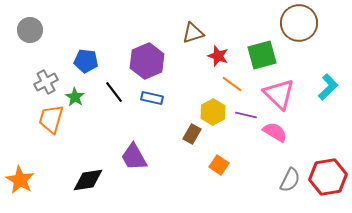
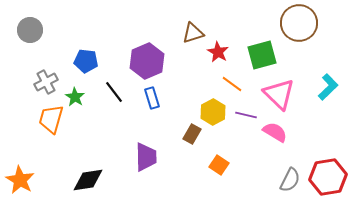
red star: moved 4 px up; rotated 10 degrees clockwise
blue rectangle: rotated 60 degrees clockwise
purple trapezoid: moved 12 px right; rotated 152 degrees counterclockwise
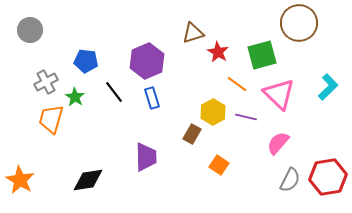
orange line: moved 5 px right
purple line: moved 2 px down
pink semicircle: moved 3 px right, 11 px down; rotated 80 degrees counterclockwise
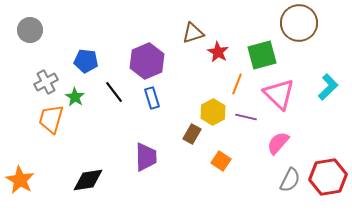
orange line: rotated 75 degrees clockwise
orange square: moved 2 px right, 4 px up
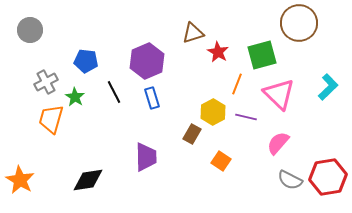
black line: rotated 10 degrees clockwise
gray semicircle: rotated 90 degrees clockwise
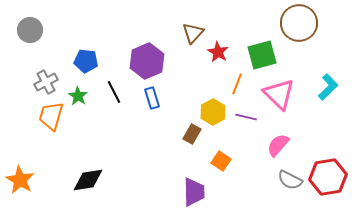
brown triangle: rotated 30 degrees counterclockwise
green star: moved 3 px right, 1 px up
orange trapezoid: moved 3 px up
pink semicircle: moved 2 px down
purple trapezoid: moved 48 px right, 35 px down
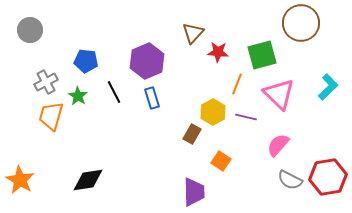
brown circle: moved 2 px right
red star: rotated 25 degrees counterclockwise
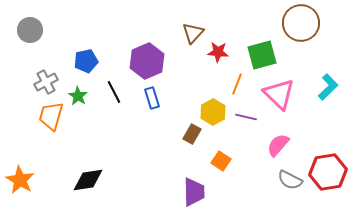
blue pentagon: rotated 20 degrees counterclockwise
red hexagon: moved 5 px up
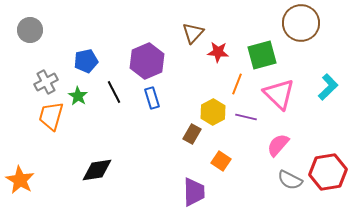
black diamond: moved 9 px right, 10 px up
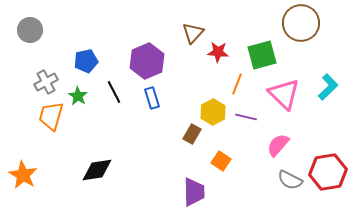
pink triangle: moved 5 px right
orange star: moved 3 px right, 5 px up
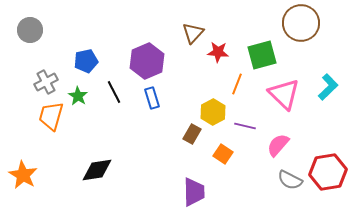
purple line: moved 1 px left, 9 px down
orange square: moved 2 px right, 7 px up
